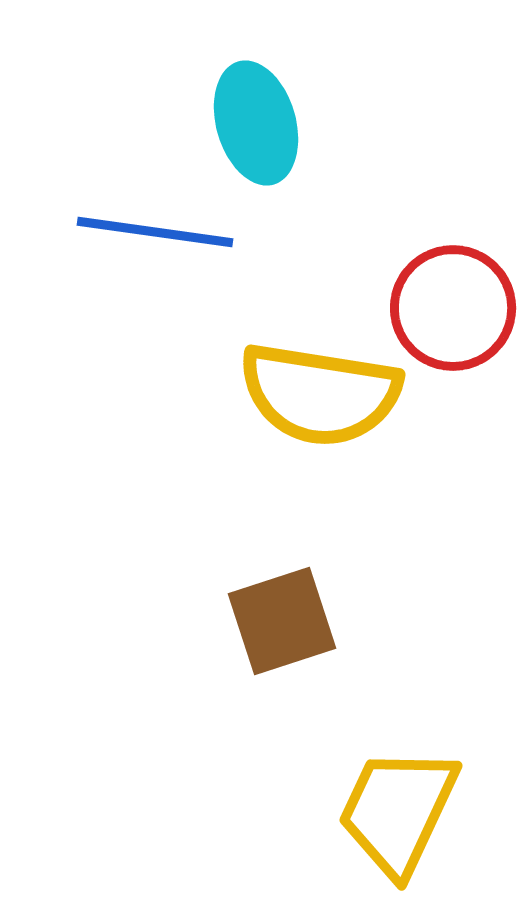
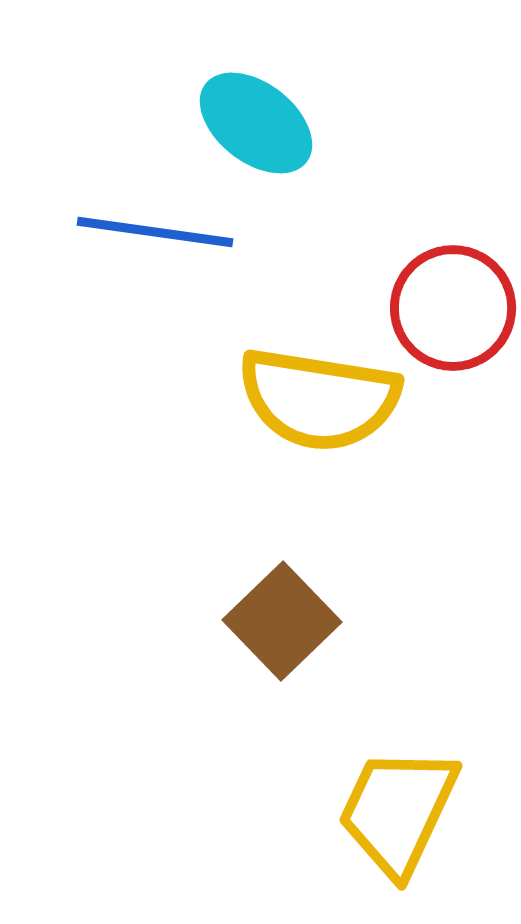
cyan ellipse: rotated 36 degrees counterclockwise
yellow semicircle: moved 1 px left, 5 px down
brown square: rotated 26 degrees counterclockwise
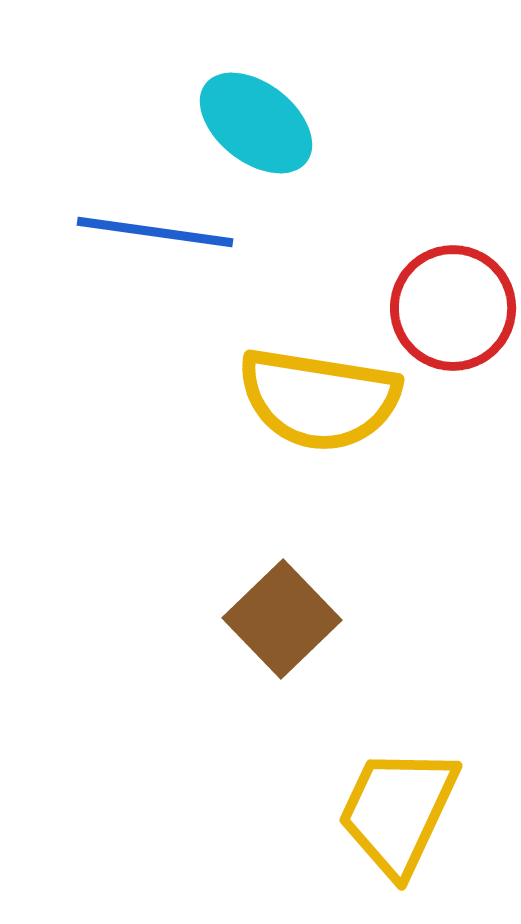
brown square: moved 2 px up
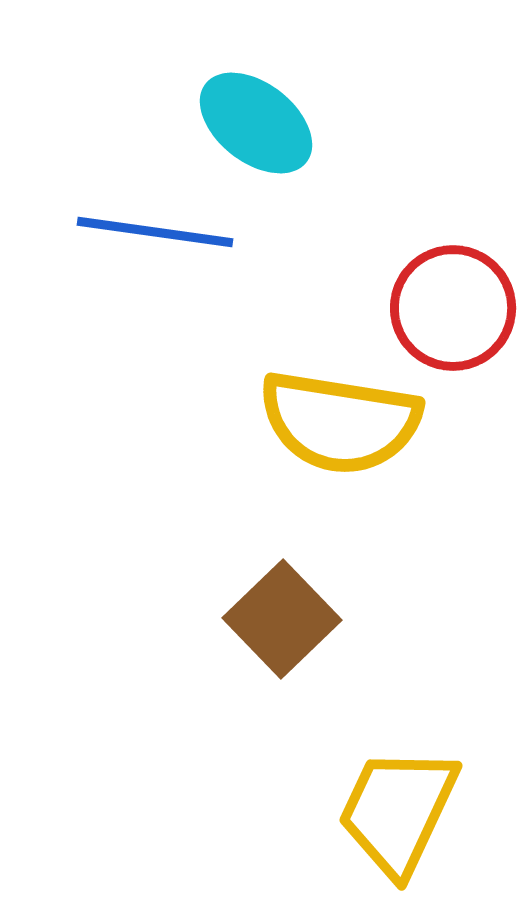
yellow semicircle: moved 21 px right, 23 px down
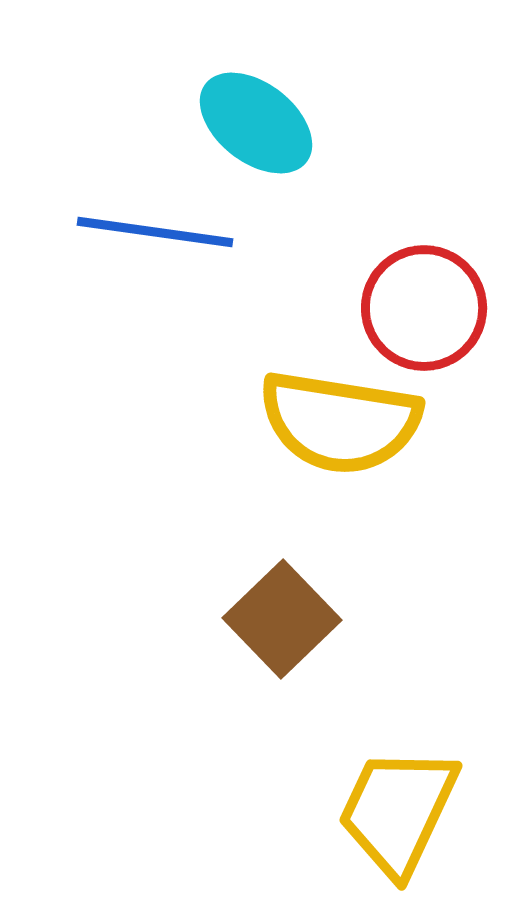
red circle: moved 29 px left
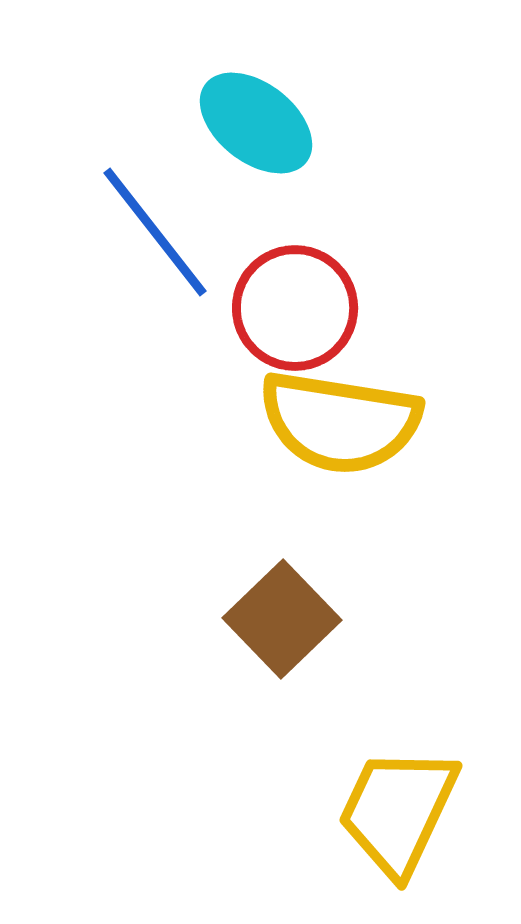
blue line: rotated 44 degrees clockwise
red circle: moved 129 px left
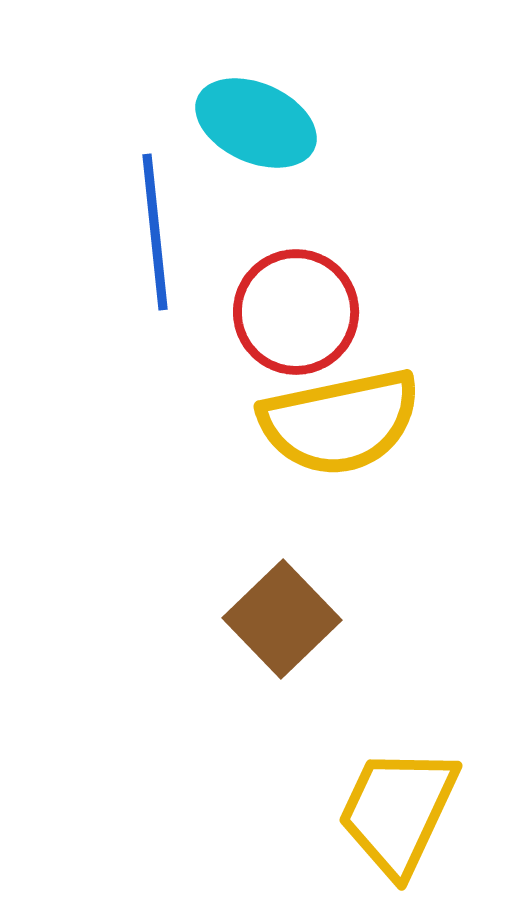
cyan ellipse: rotated 14 degrees counterclockwise
blue line: rotated 32 degrees clockwise
red circle: moved 1 px right, 4 px down
yellow semicircle: rotated 21 degrees counterclockwise
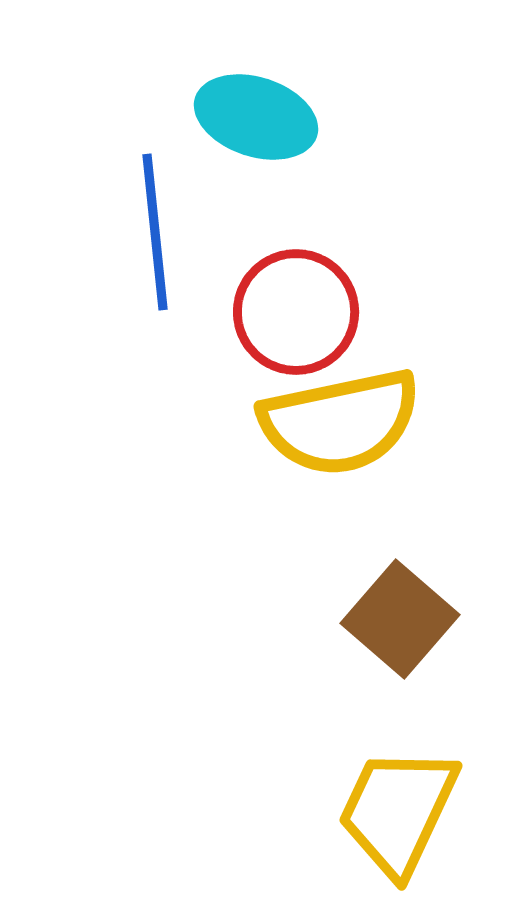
cyan ellipse: moved 6 px up; rotated 6 degrees counterclockwise
brown square: moved 118 px right; rotated 5 degrees counterclockwise
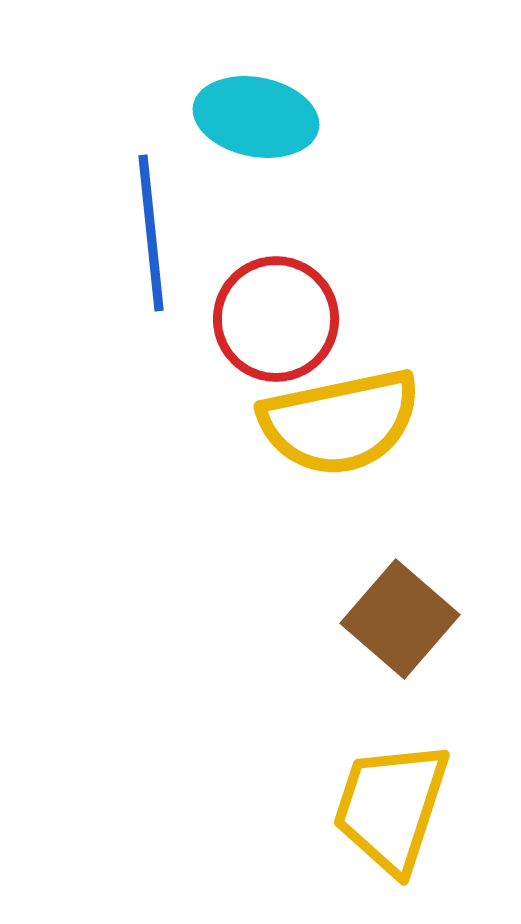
cyan ellipse: rotated 7 degrees counterclockwise
blue line: moved 4 px left, 1 px down
red circle: moved 20 px left, 7 px down
yellow trapezoid: moved 7 px left, 4 px up; rotated 7 degrees counterclockwise
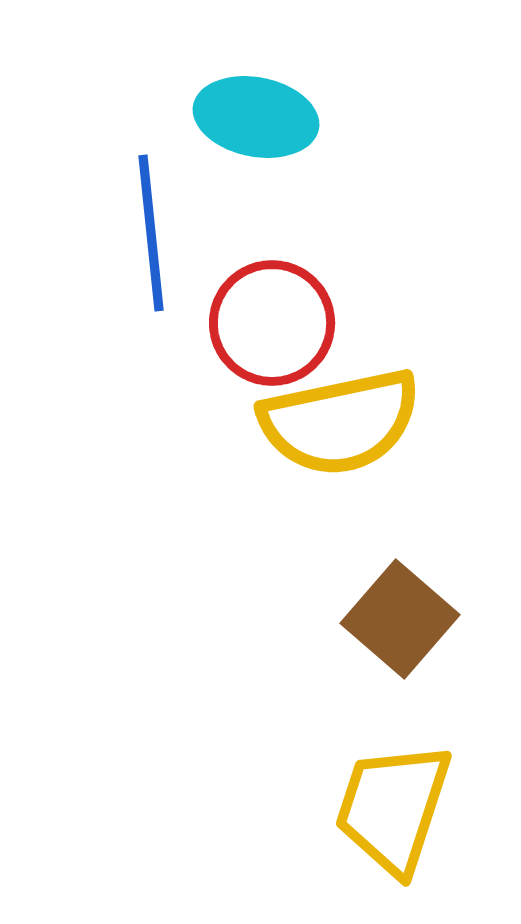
red circle: moved 4 px left, 4 px down
yellow trapezoid: moved 2 px right, 1 px down
